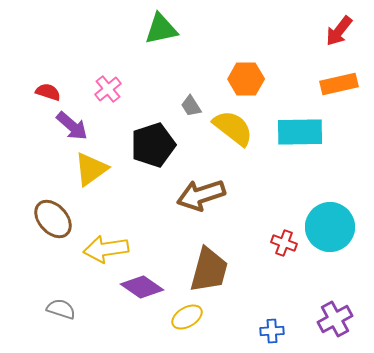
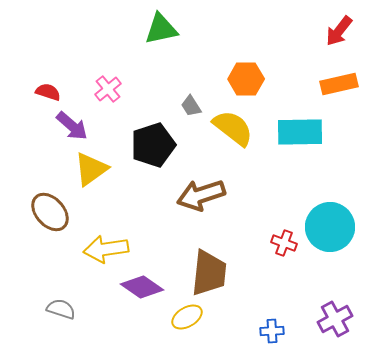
brown ellipse: moved 3 px left, 7 px up
brown trapezoid: moved 3 px down; rotated 9 degrees counterclockwise
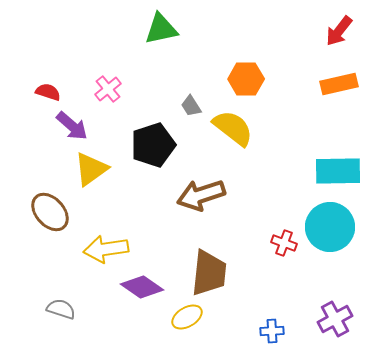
cyan rectangle: moved 38 px right, 39 px down
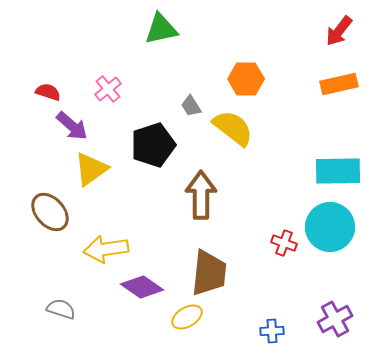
brown arrow: rotated 108 degrees clockwise
